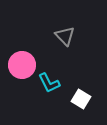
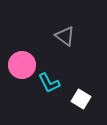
gray triangle: rotated 10 degrees counterclockwise
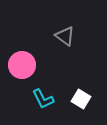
cyan L-shape: moved 6 px left, 16 px down
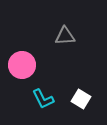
gray triangle: rotated 40 degrees counterclockwise
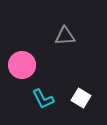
white square: moved 1 px up
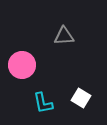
gray triangle: moved 1 px left
cyan L-shape: moved 4 px down; rotated 15 degrees clockwise
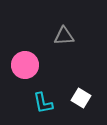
pink circle: moved 3 px right
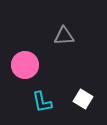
white square: moved 2 px right, 1 px down
cyan L-shape: moved 1 px left, 1 px up
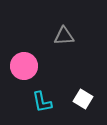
pink circle: moved 1 px left, 1 px down
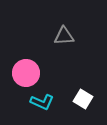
pink circle: moved 2 px right, 7 px down
cyan L-shape: rotated 55 degrees counterclockwise
